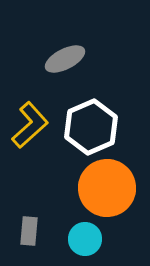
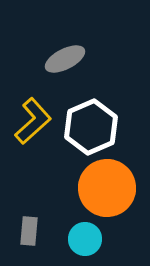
yellow L-shape: moved 3 px right, 4 px up
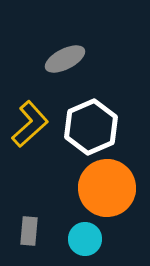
yellow L-shape: moved 3 px left, 3 px down
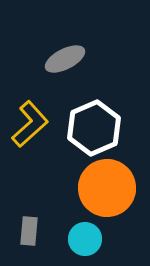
white hexagon: moved 3 px right, 1 px down
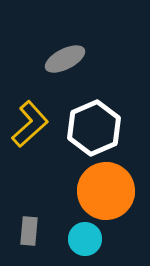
orange circle: moved 1 px left, 3 px down
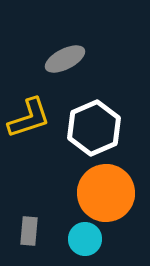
yellow L-shape: moved 1 px left, 6 px up; rotated 24 degrees clockwise
orange circle: moved 2 px down
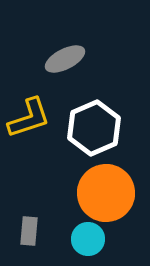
cyan circle: moved 3 px right
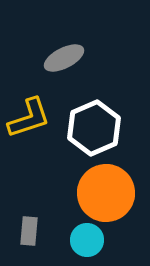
gray ellipse: moved 1 px left, 1 px up
cyan circle: moved 1 px left, 1 px down
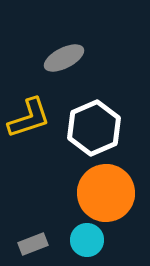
gray rectangle: moved 4 px right, 13 px down; rotated 64 degrees clockwise
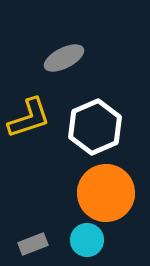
white hexagon: moved 1 px right, 1 px up
